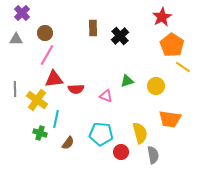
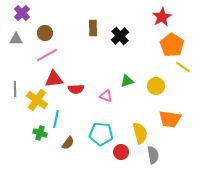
pink line: rotated 30 degrees clockwise
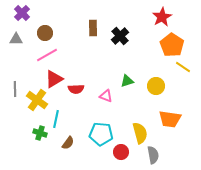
red triangle: rotated 24 degrees counterclockwise
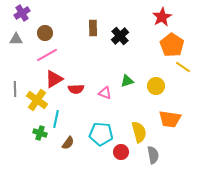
purple cross: rotated 14 degrees clockwise
pink triangle: moved 1 px left, 3 px up
yellow semicircle: moved 1 px left, 1 px up
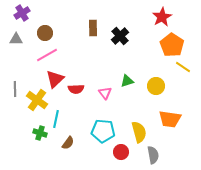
red triangle: moved 1 px right; rotated 12 degrees counterclockwise
pink triangle: rotated 32 degrees clockwise
cyan pentagon: moved 2 px right, 3 px up
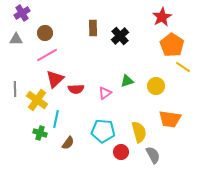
pink triangle: rotated 32 degrees clockwise
gray semicircle: rotated 18 degrees counterclockwise
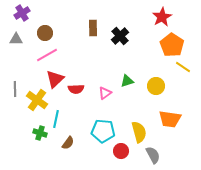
red circle: moved 1 px up
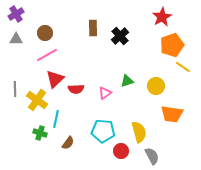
purple cross: moved 6 px left, 1 px down
orange pentagon: rotated 20 degrees clockwise
orange trapezoid: moved 2 px right, 5 px up
gray semicircle: moved 1 px left, 1 px down
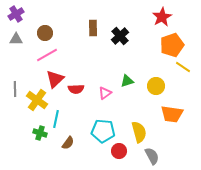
red circle: moved 2 px left
